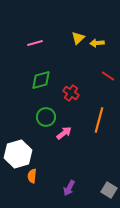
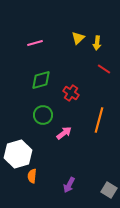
yellow arrow: rotated 80 degrees counterclockwise
red line: moved 4 px left, 7 px up
green circle: moved 3 px left, 2 px up
purple arrow: moved 3 px up
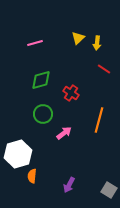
green circle: moved 1 px up
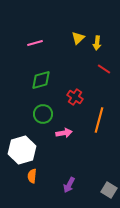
red cross: moved 4 px right, 4 px down
pink arrow: rotated 28 degrees clockwise
white hexagon: moved 4 px right, 4 px up
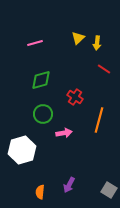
orange semicircle: moved 8 px right, 16 px down
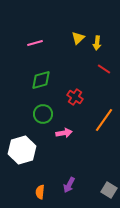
orange line: moved 5 px right; rotated 20 degrees clockwise
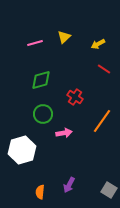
yellow triangle: moved 14 px left, 1 px up
yellow arrow: moved 1 px right, 1 px down; rotated 56 degrees clockwise
orange line: moved 2 px left, 1 px down
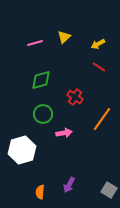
red line: moved 5 px left, 2 px up
orange line: moved 2 px up
